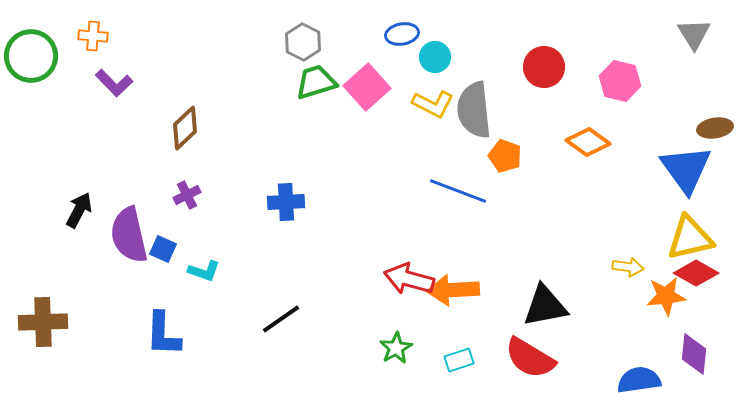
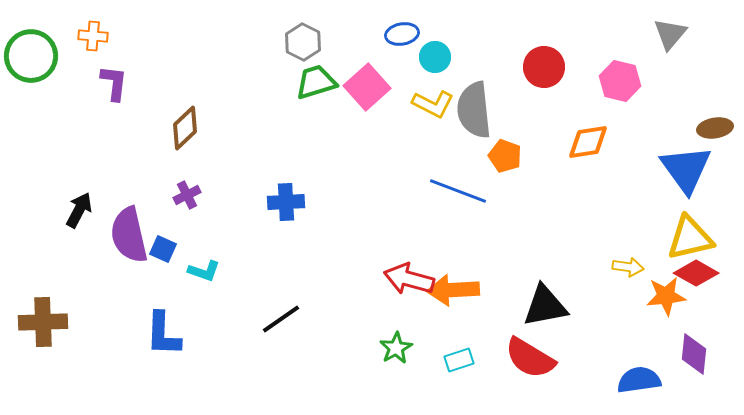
gray triangle: moved 24 px left; rotated 12 degrees clockwise
purple L-shape: rotated 129 degrees counterclockwise
orange diamond: rotated 45 degrees counterclockwise
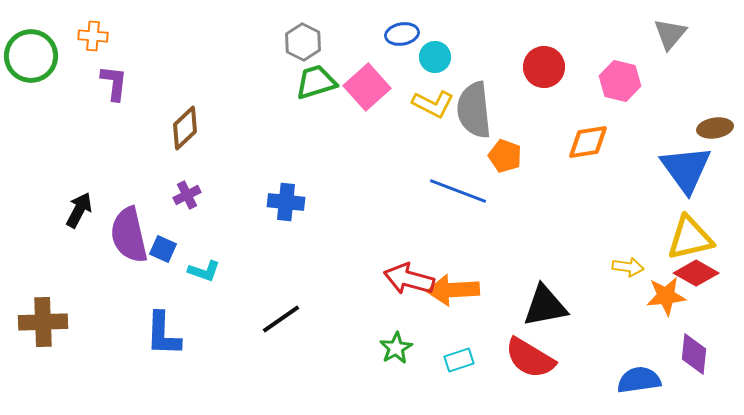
blue cross: rotated 9 degrees clockwise
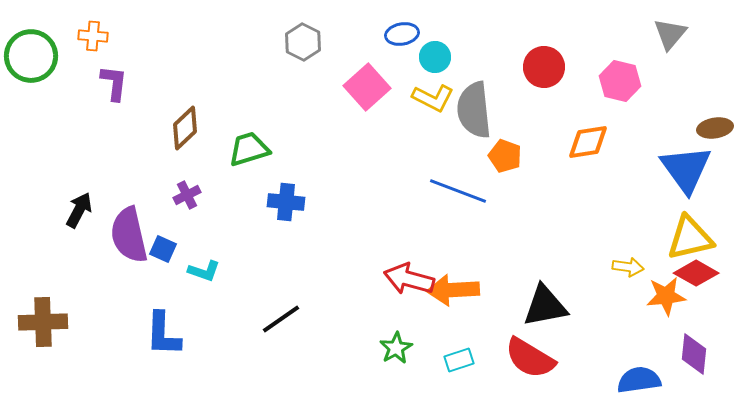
green trapezoid: moved 67 px left, 67 px down
yellow L-shape: moved 6 px up
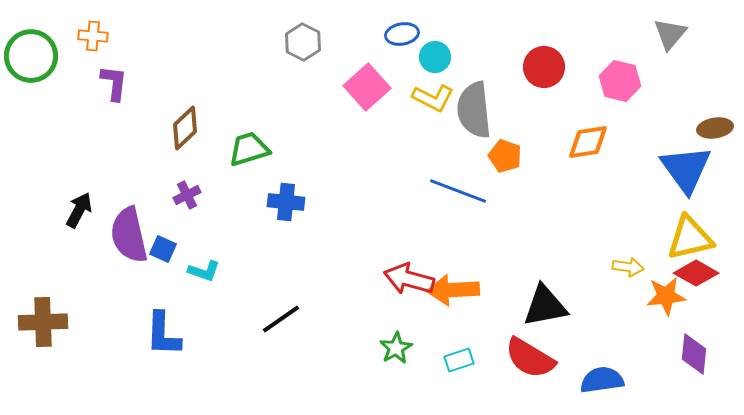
blue semicircle: moved 37 px left
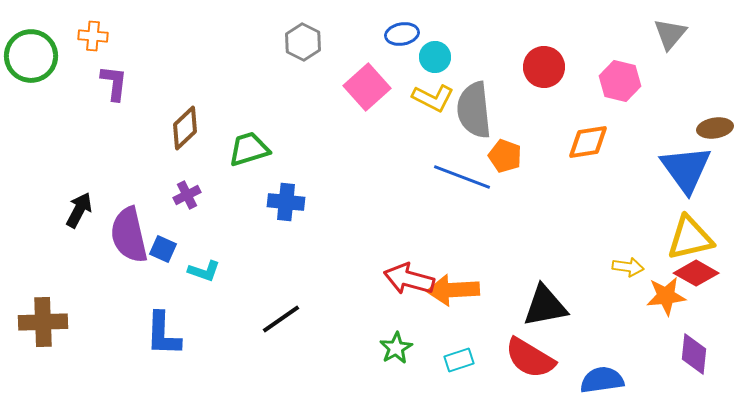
blue line: moved 4 px right, 14 px up
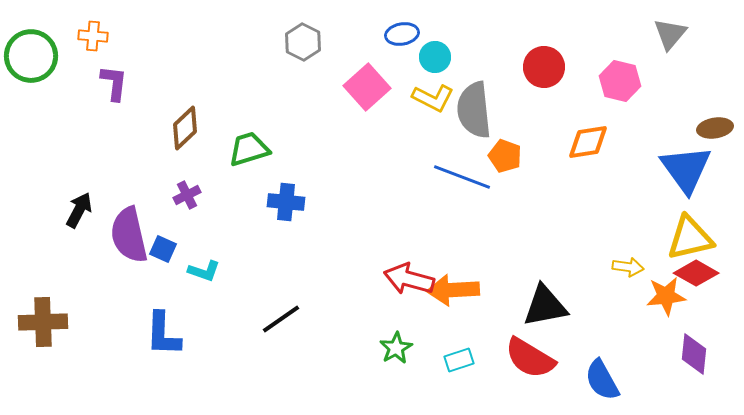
blue semicircle: rotated 111 degrees counterclockwise
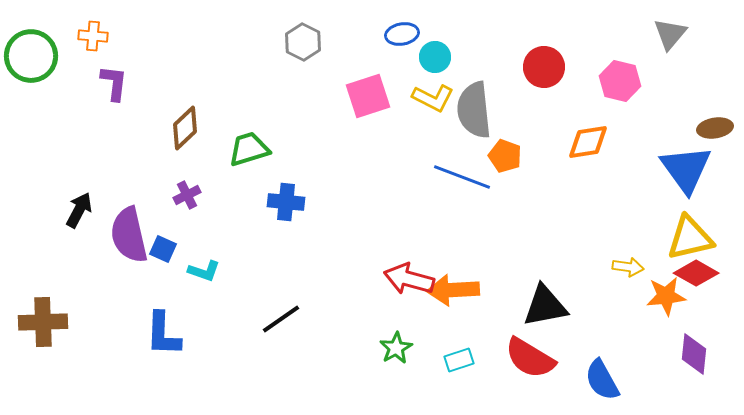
pink square: moved 1 px right, 9 px down; rotated 24 degrees clockwise
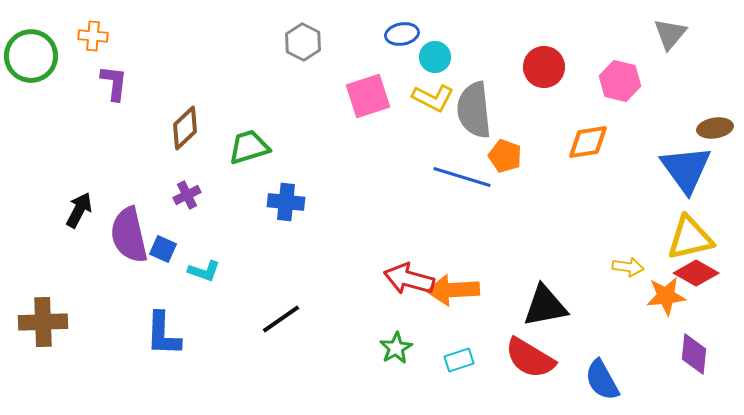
green trapezoid: moved 2 px up
blue line: rotated 4 degrees counterclockwise
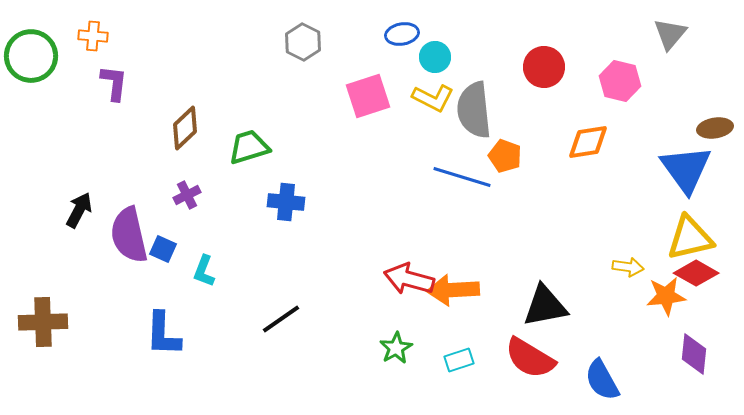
cyan L-shape: rotated 92 degrees clockwise
